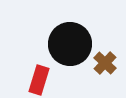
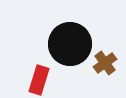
brown cross: rotated 10 degrees clockwise
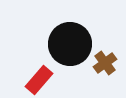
red rectangle: rotated 24 degrees clockwise
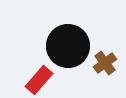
black circle: moved 2 px left, 2 px down
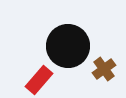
brown cross: moved 1 px left, 6 px down
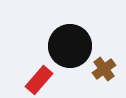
black circle: moved 2 px right
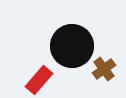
black circle: moved 2 px right
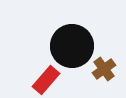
red rectangle: moved 7 px right
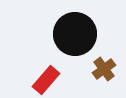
black circle: moved 3 px right, 12 px up
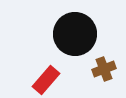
brown cross: rotated 15 degrees clockwise
